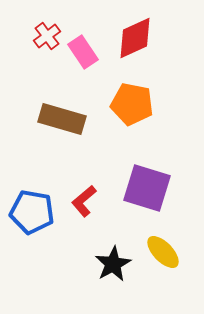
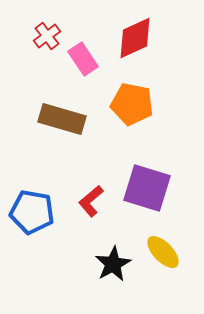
pink rectangle: moved 7 px down
red L-shape: moved 7 px right
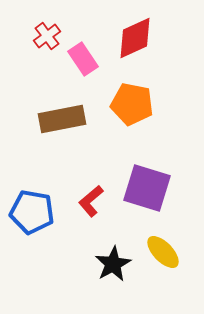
brown rectangle: rotated 27 degrees counterclockwise
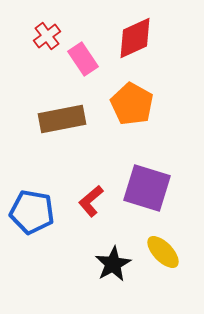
orange pentagon: rotated 18 degrees clockwise
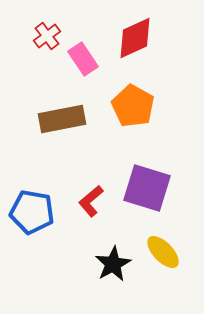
orange pentagon: moved 1 px right, 2 px down
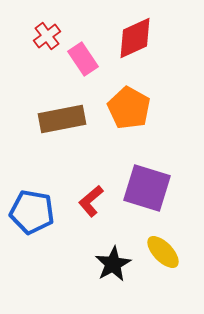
orange pentagon: moved 4 px left, 2 px down
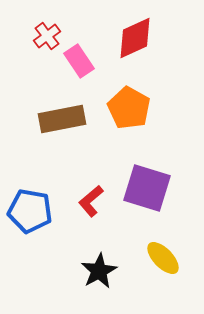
pink rectangle: moved 4 px left, 2 px down
blue pentagon: moved 2 px left, 1 px up
yellow ellipse: moved 6 px down
black star: moved 14 px left, 7 px down
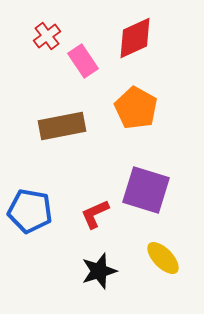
pink rectangle: moved 4 px right
orange pentagon: moved 7 px right
brown rectangle: moved 7 px down
purple square: moved 1 px left, 2 px down
red L-shape: moved 4 px right, 13 px down; rotated 16 degrees clockwise
black star: rotated 12 degrees clockwise
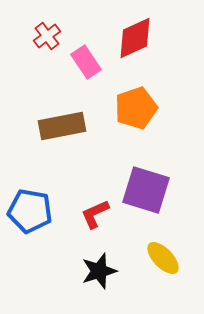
pink rectangle: moved 3 px right, 1 px down
orange pentagon: rotated 24 degrees clockwise
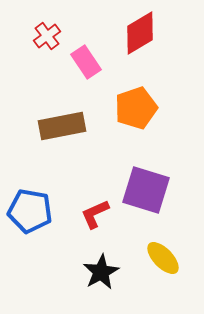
red diamond: moved 5 px right, 5 px up; rotated 6 degrees counterclockwise
black star: moved 2 px right, 1 px down; rotated 12 degrees counterclockwise
